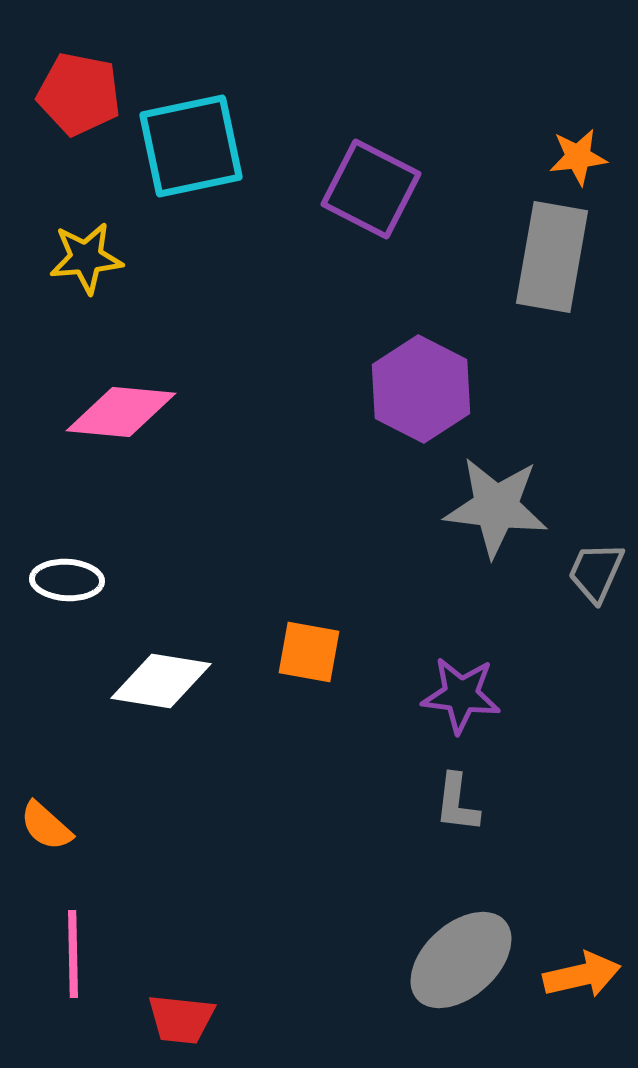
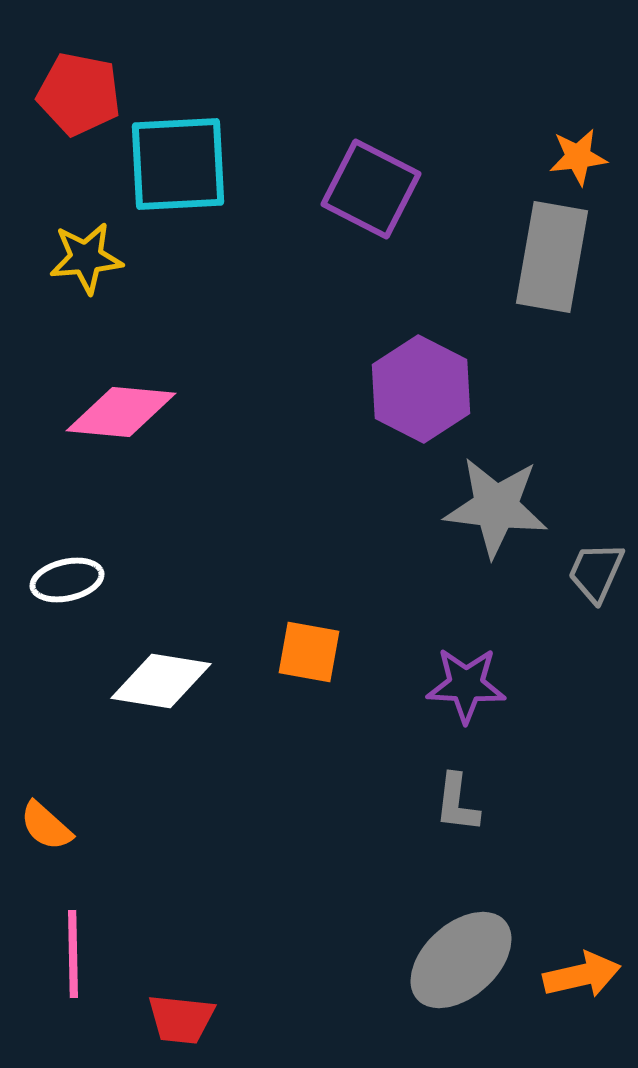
cyan square: moved 13 px left, 18 px down; rotated 9 degrees clockwise
white ellipse: rotated 16 degrees counterclockwise
purple star: moved 5 px right, 10 px up; rotated 4 degrees counterclockwise
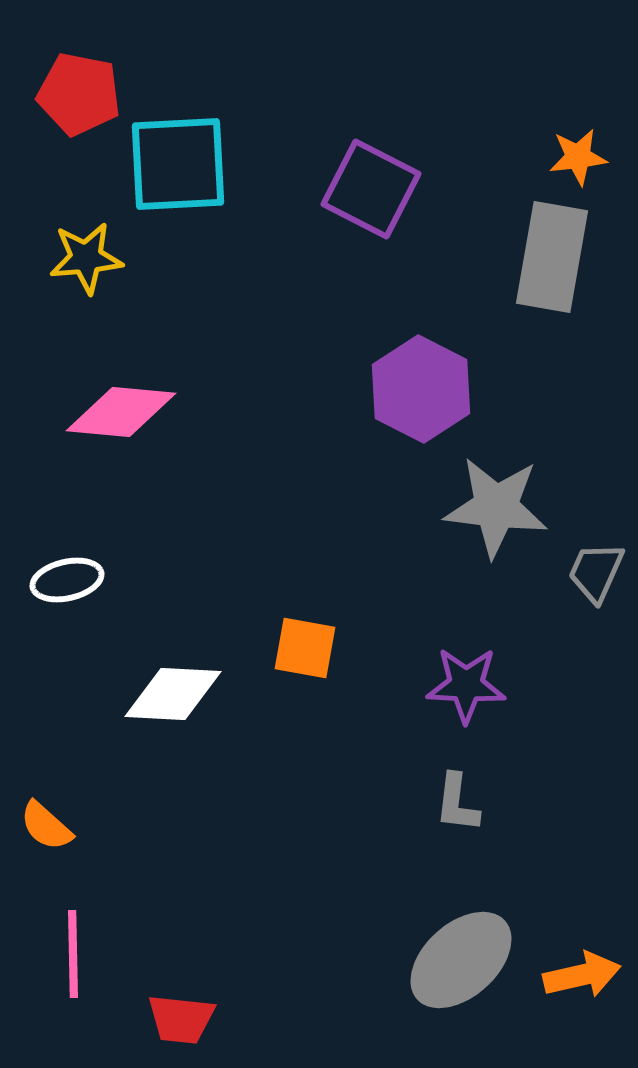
orange square: moved 4 px left, 4 px up
white diamond: moved 12 px right, 13 px down; rotated 6 degrees counterclockwise
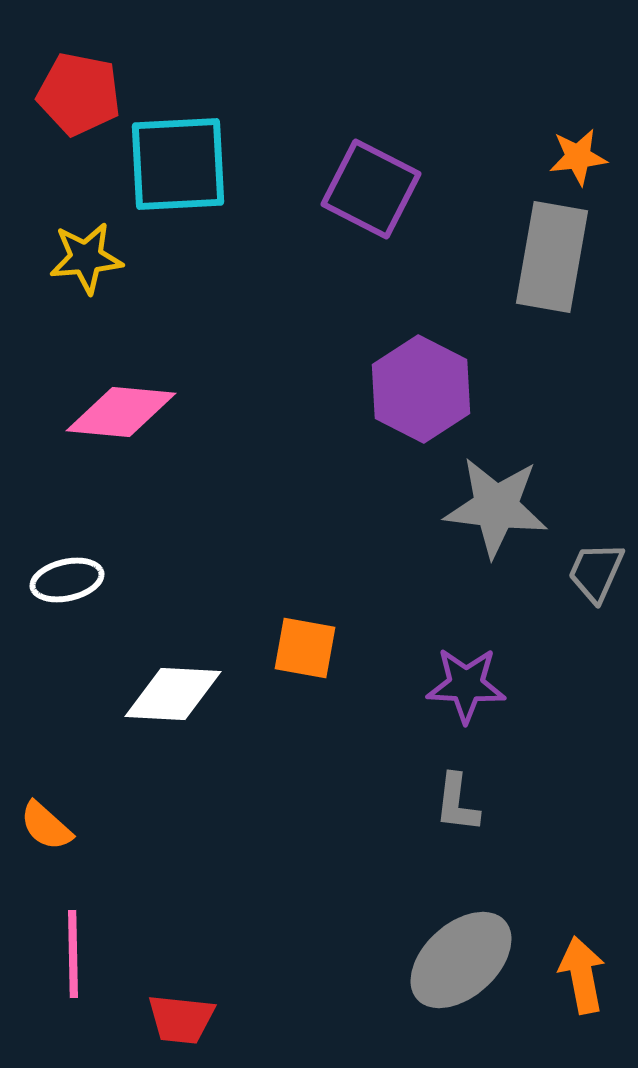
orange arrow: rotated 88 degrees counterclockwise
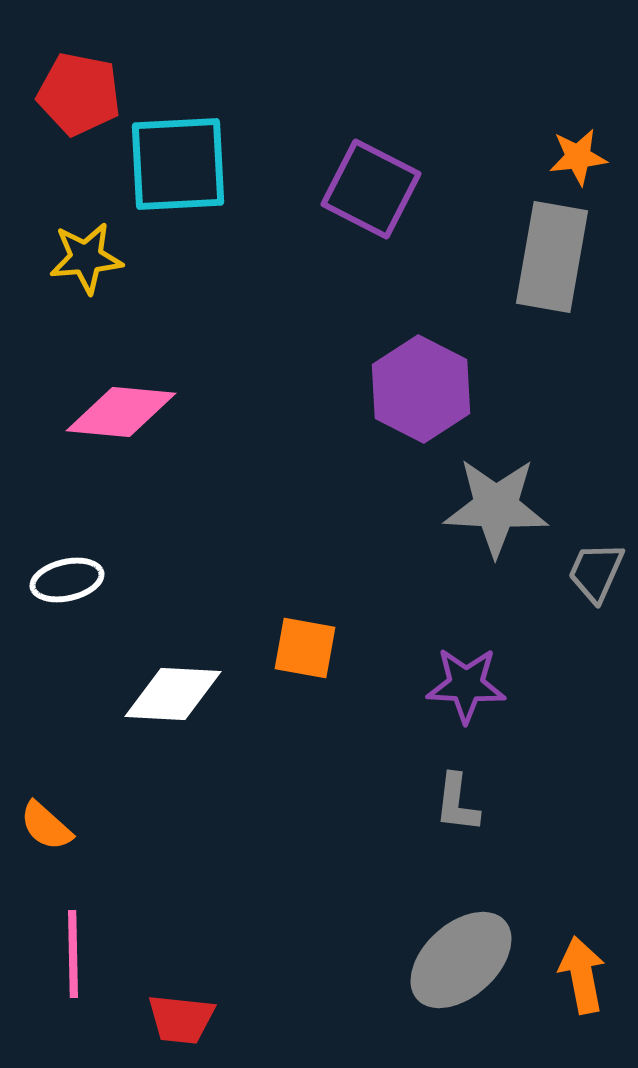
gray star: rotated 4 degrees counterclockwise
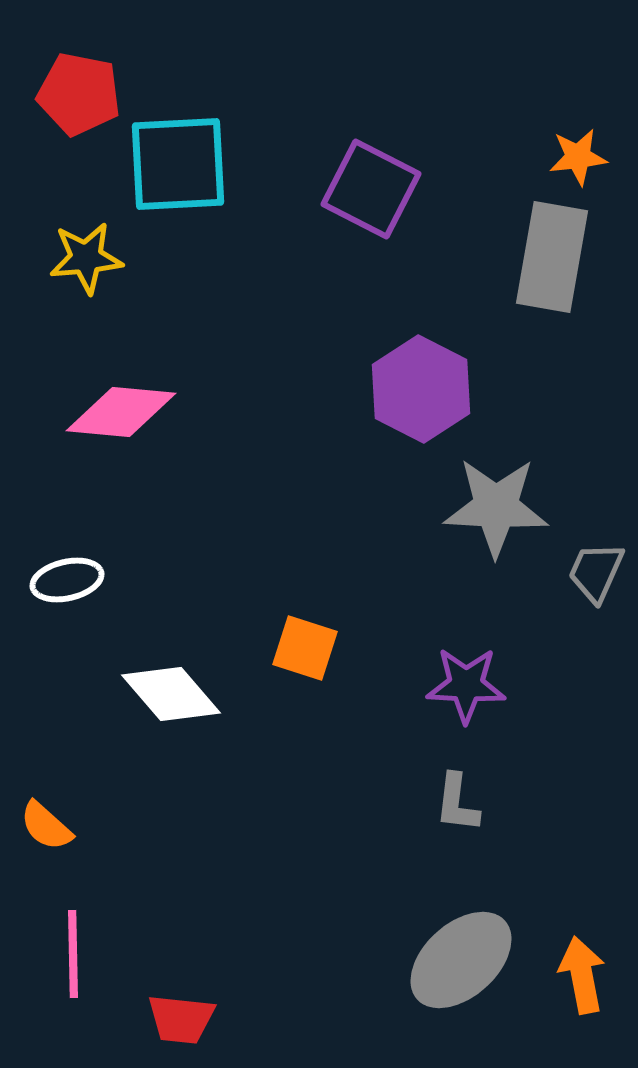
orange square: rotated 8 degrees clockwise
white diamond: moved 2 px left; rotated 46 degrees clockwise
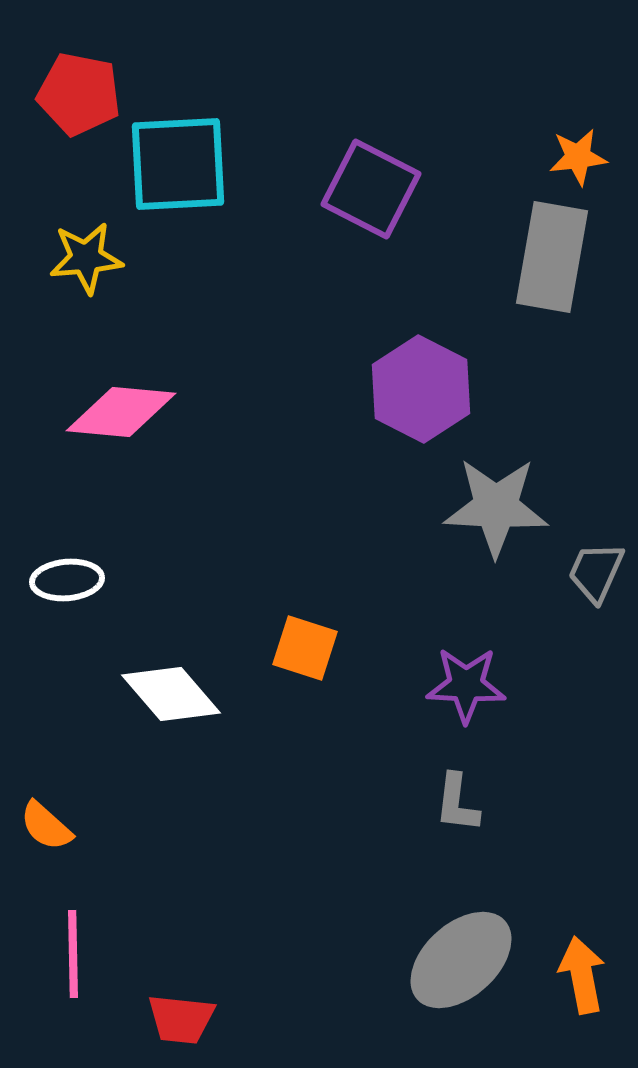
white ellipse: rotated 8 degrees clockwise
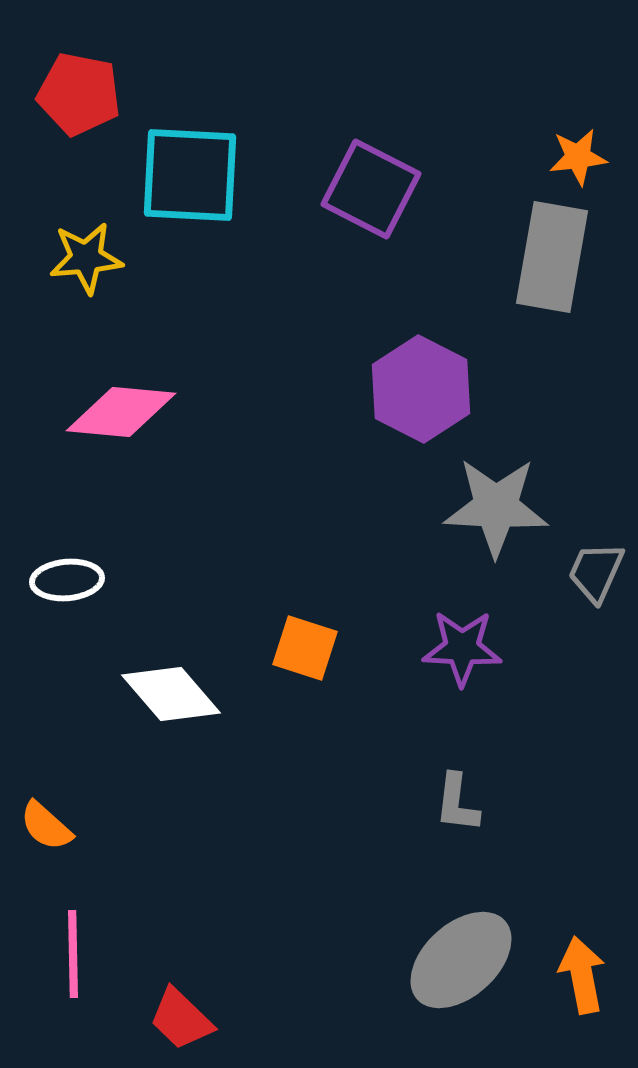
cyan square: moved 12 px right, 11 px down; rotated 6 degrees clockwise
purple star: moved 4 px left, 37 px up
red trapezoid: rotated 38 degrees clockwise
